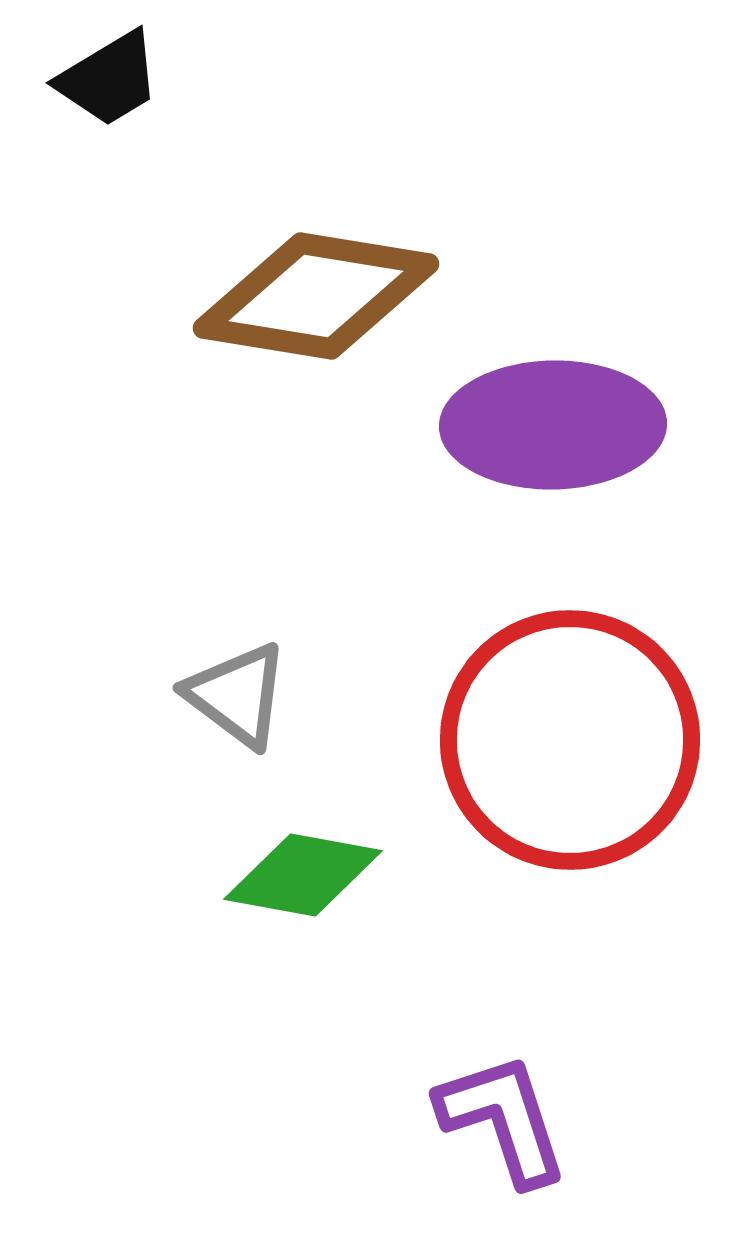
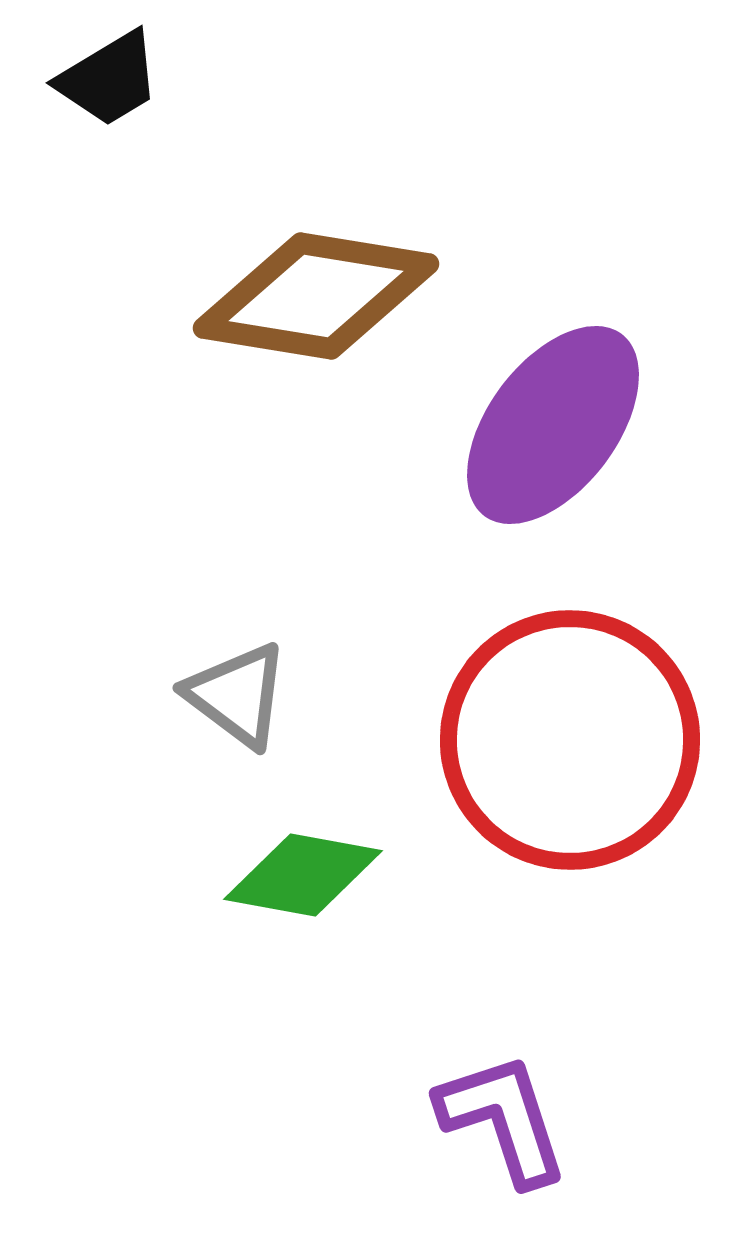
purple ellipse: rotated 52 degrees counterclockwise
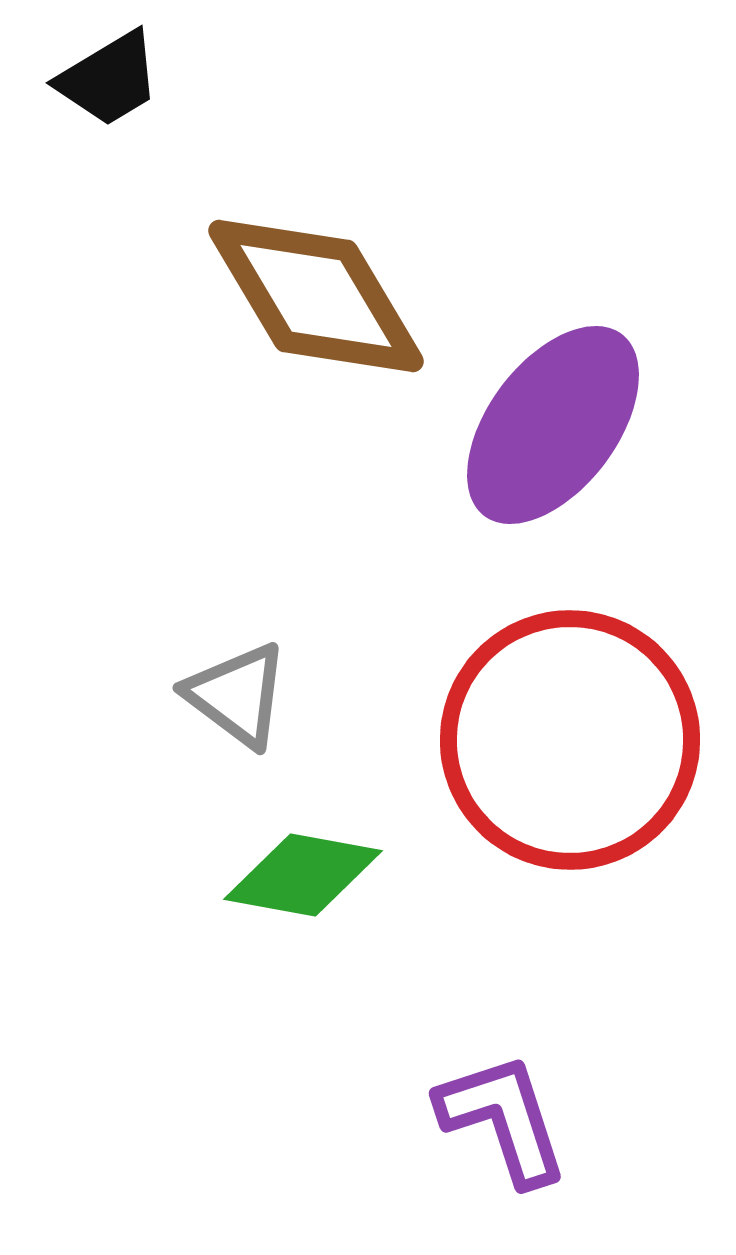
brown diamond: rotated 50 degrees clockwise
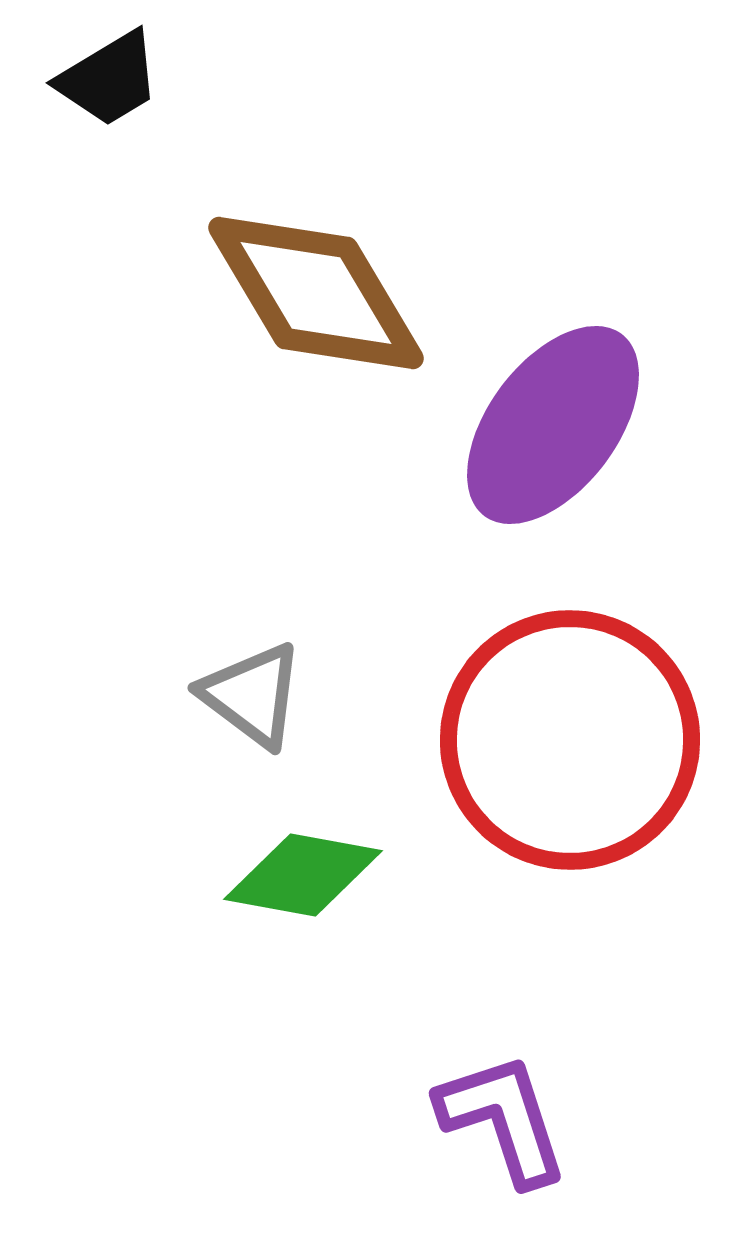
brown diamond: moved 3 px up
gray triangle: moved 15 px right
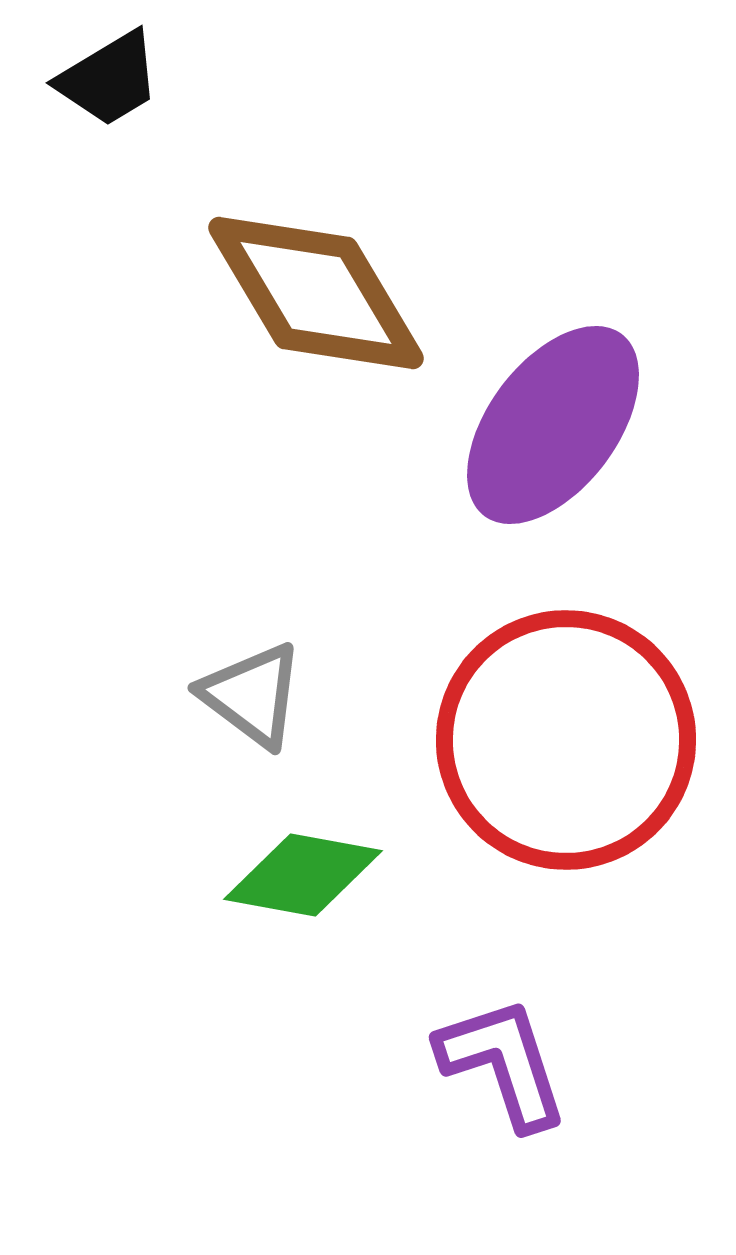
red circle: moved 4 px left
purple L-shape: moved 56 px up
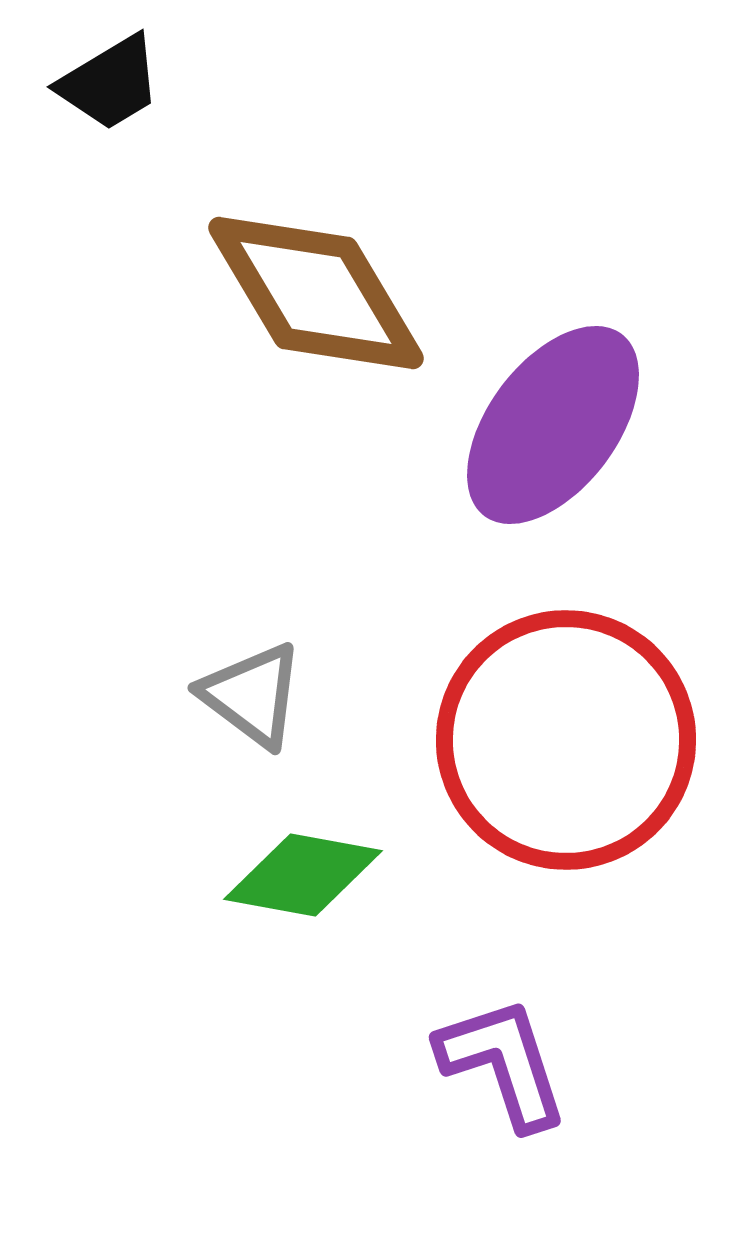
black trapezoid: moved 1 px right, 4 px down
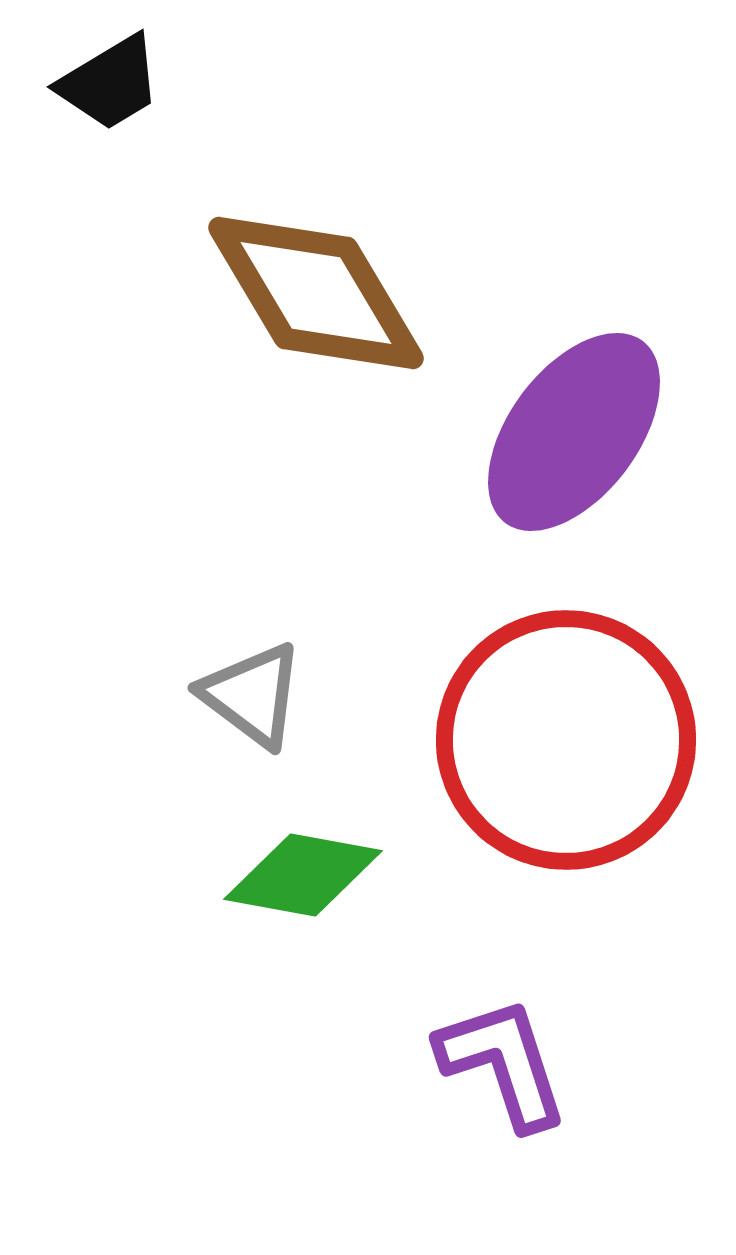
purple ellipse: moved 21 px right, 7 px down
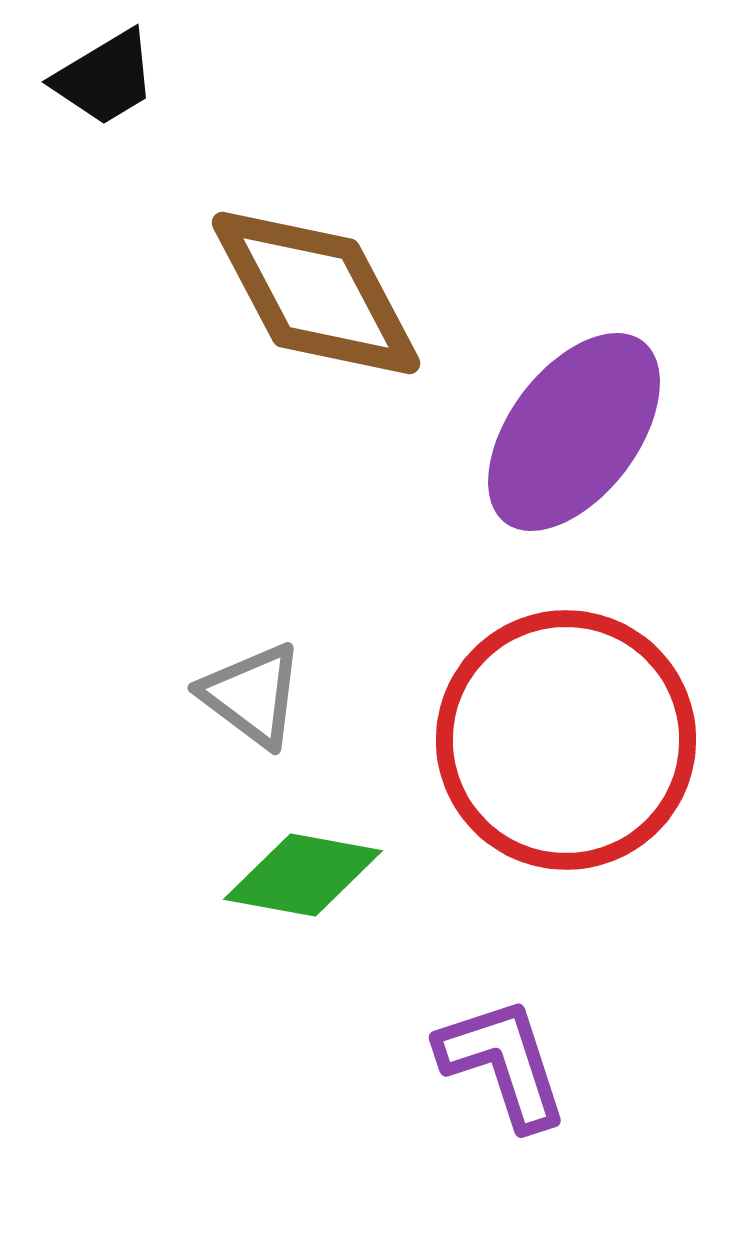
black trapezoid: moved 5 px left, 5 px up
brown diamond: rotated 3 degrees clockwise
